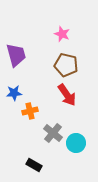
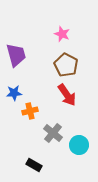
brown pentagon: rotated 15 degrees clockwise
cyan circle: moved 3 px right, 2 px down
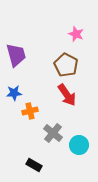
pink star: moved 14 px right
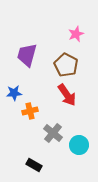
pink star: rotated 28 degrees clockwise
purple trapezoid: moved 11 px right; rotated 150 degrees counterclockwise
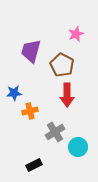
purple trapezoid: moved 4 px right, 4 px up
brown pentagon: moved 4 px left
red arrow: rotated 35 degrees clockwise
gray cross: moved 2 px right, 1 px up; rotated 18 degrees clockwise
cyan circle: moved 1 px left, 2 px down
black rectangle: rotated 56 degrees counterclockwise
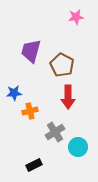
pink star: moved 17 px up; rotated 14 degrees clockwise
red arrow: moved 1 px right, 2 px down
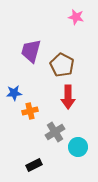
pink star: rotated 21 degrees clockwise
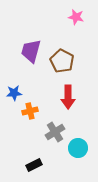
brown pentagon: moved 4 px up
cyan circle: moved 1 px down
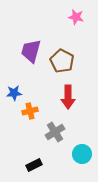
cyan circle: moved 4 px right, 6 px down
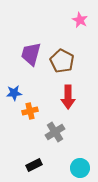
pink star: moved 4 px right, 3 px down; rotated 14 degrees clockwise
purple trapezoid: moved 3 px down
cyan circle: moved 2 px left, 14 px down
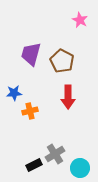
gray cross: moved 22 px down
